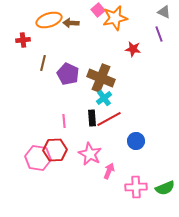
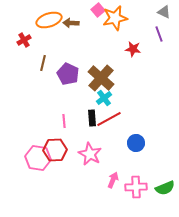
red cross: moved 1 px right; rotated 24 degrees counterclockwise
brown cross: rotated 20 degrees clockwise
blue circle: moved 2 px down
pink arrow: moved 4 px right, 9 px down
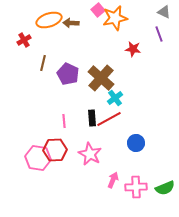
cyan cross: moved 11 px right
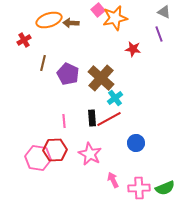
pink arrow: rotated 49 degrees counterclockwise
pink cross: moved 3 px right, 1 px down
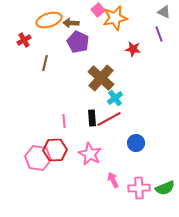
brown line: moved 2 px right
purple pentagon: moved 10 px right, 32 px up
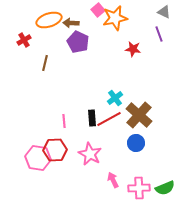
brown cross: moved 38 px right, 37 px down
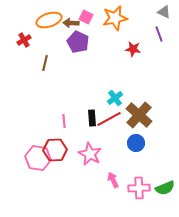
pink square: moved 12 px left, 7 px down; rotated 24 degrees counterclockwise
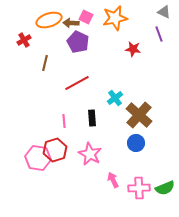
red line: moved 32 px left, 36 px up
red hexagon: rotated 15 degrees counterclockwise
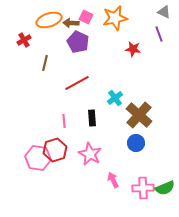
pink cross: moved 4 px right
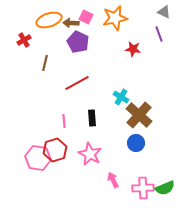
cyan cross: moved 6 px right, 1 px up; rotated 21 degrees counterclockwise
